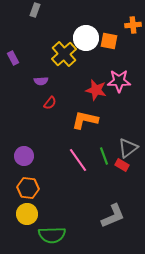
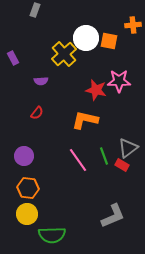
red semicircle: moved 13 px left, 10 px down
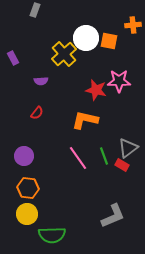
pink line: moved 2 px up
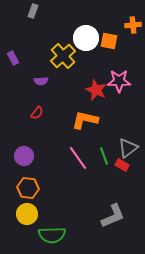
gray rectangle: moved 2 px left, 1 px down
yellow cross: moved 1 px left, 2 px down
red star: rotated 10 degrees clockwise
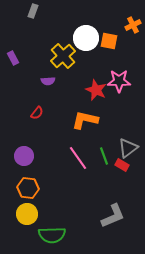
orange cross: rotated 21 degrees counterclockwise
purple semicircle: moved 7 px right
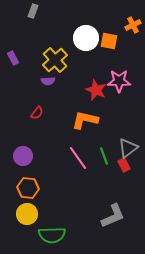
yellow cross: moved 8 px left, 4 px down
purple circle: moved 1 px left
red rectangle: moved 2 px right; rotated 32 degrees clockwise
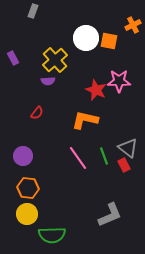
gray triangle: rotated 45 degrees counterclockwise
gray L-shape: moved 3 px left, 1 px up
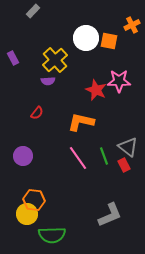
gray rectangle: rotated 24 degrees clockwise
orange cross: moved 1 px left
orange L-shape: moved 4 px left, 2 px down
gray triangle: moved 1 px up
orange hexagon: moved 6 px right, 12 px down
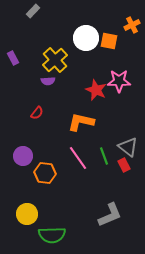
orange hexagon: moved 11 px right, 27 px up
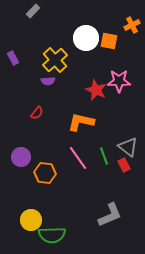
purple circle: moved 2 px left, 1 px down
yellow circle: moved 4 px right, 6 px down
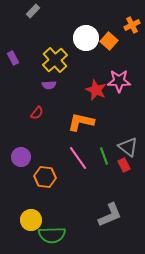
orange square: rotated 30 degrees clockwise
purple semicircle: moved 1 px right, 4 px down
orange hexagon: moved 4 px down
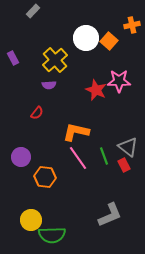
orange cross: rotated 14 degrees clockwise
orange L-shape: moved 5 px left, 10 px down
